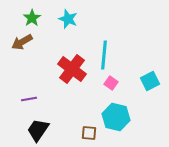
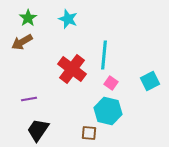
green star: moved 4 px left
cyan hexagon: moved 8 px left, 6 px up
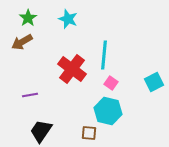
cyan square: moved 4 px right, 1 px down
purple line: moved 1 px right, 4 px up
black trapezoid: moved 3 px right, 1 px down
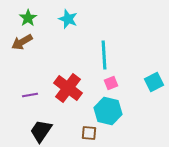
cyan line: rotated 8 degrees counterclockwise
red cross: moved 4 px left, 19 px down
pink square: rotated 32 degrees clockwise
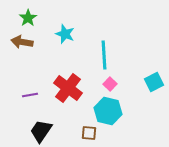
cyan star: moved 3 px left, 15 px down
brown arrow: rotated 40 degrees clockwise
pink square: moved 1 px left, 1 px down; rotated 24 degrees counterclockwise
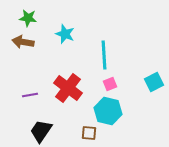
green star: rotated 30 degrees counterclockwise
brown arrow: moved 1 px right
pink square: rotated 24 degrees clockwise
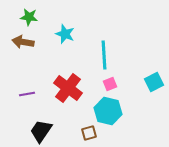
green star: moved 1 px right, 1 px up
purple line: moved 3 px left, 1 px up
brown square: rotated 21 degrees counterclockwise
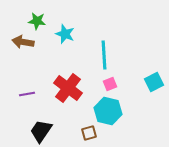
green star: moved 8 px right, 4 px down
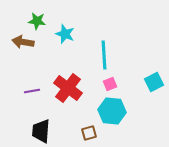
purple line: moved 5 px right, 3 px up
cyan hexagon: moved 4 px right; rotated 8 degrees counterclockwise
black trapezoid: rotated 30 degrees counterclockwise
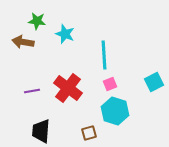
cyan hexagon: moved 3 px right; rotated 12 degrees clockwise
